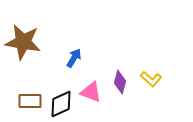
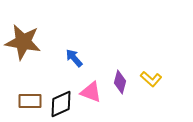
blue arrow: rotated 72 degrees counterclockwise
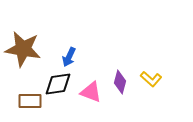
brown star: moved 7 px down
blue arrow: moved 5 px left, 1 px up; rotated 114 degrees counterclockwise
black diamond: moved 3 px left, 20 px up; rotated 16 degrees clockwise
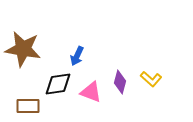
blue arrow: moved 8 px right, 1 px up
brown rectangle: moved 2 px left, 5 px down
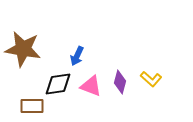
pink triangle: moved 6 px up
brown rectangle: moved 4 px right
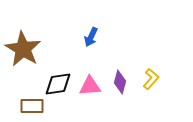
brown star: rotated 21 degrees clockwise
blue arrow: moved 14 px right, 19 px up
yellow L-shape: rotated 90 degrees counterclockwise
pink triangle: moved 1 px left; rotated 25 degrees counterclockwise
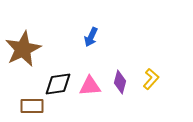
brown star: rotated 15 degrees clockwise
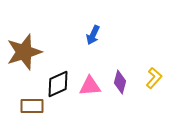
blue arrow: moved 2 px right, 2 px up
brown star: moved 1 px right, 3 px down; rotated 9 degrees clockwise
yellow L-shape: moved 3 px right, 1 px up
black diamond: rotated 16 degrees counterclockwise
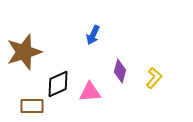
purple diamond: moved 11 px up
pink triangle: moved 6 px down
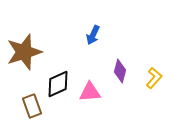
brown rectangle: rotated 70 degrees clockwise
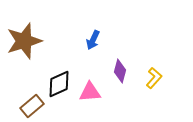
blue arrow: moved 5 px down
brown star: moved 11 px up
black diamond: moved 1 px right
brown rectangle: rotated 70 degrees clockwise
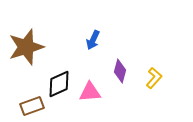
brown star: moved 2 px right, 6 px down
brown rectangle: rotated 20 degrees clockwise
